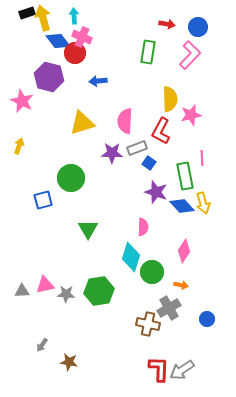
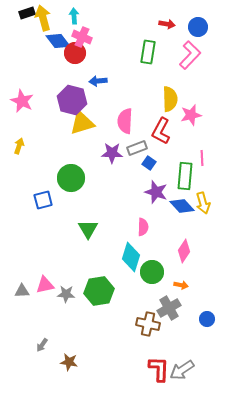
purple hexagon at (49, 77): moved 23 px right, 23 px down
green rectangle at (185, 176): rotated 16 degrees clockwise
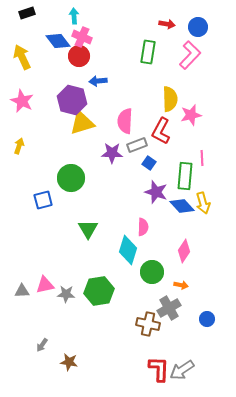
yellow arrow at (43, 18): moved 21 px left, 39 px down; rotated 10 degrees counterclockwise
red circle at (75, 53): moved 4 px right, 3 px down
gray rectangle at (137, 148): moved 3 px up
cyan diamond at (131, 257): moved 3 px left, 7 px up
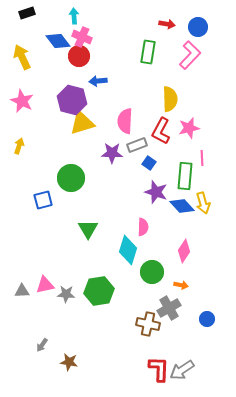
pink star at (191, 115): moved 2 px left, 13 px down
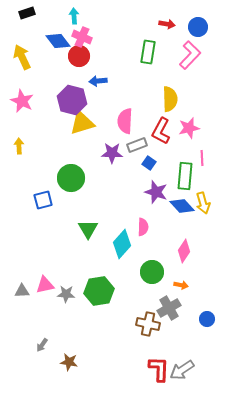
yellow arrow at (19, 146): rotated 21 degrees counterclockwise
cyan diamond at (128, 250): moved 6 px left, 6 px up; rotated 24 degrees clockwise
